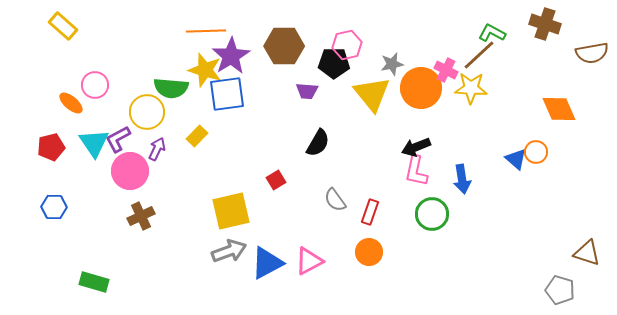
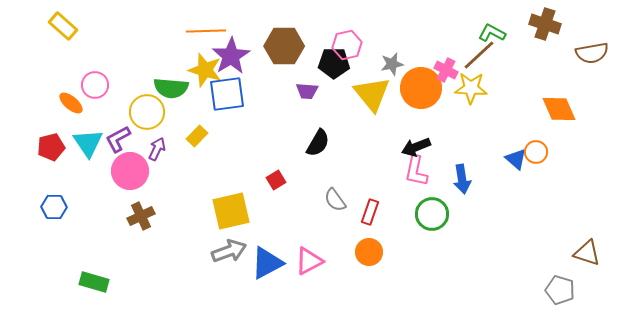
cyan triangle at (94, 143): moved 6 px left
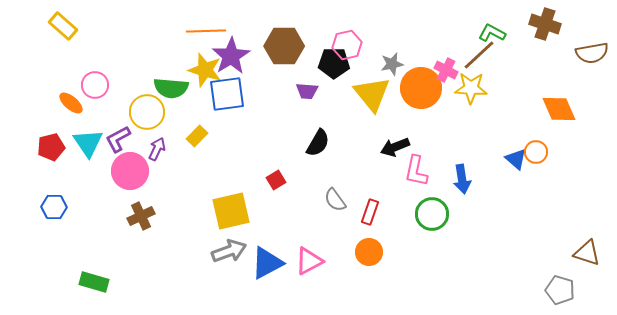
black arrow at (416, 147): moved 21 px left
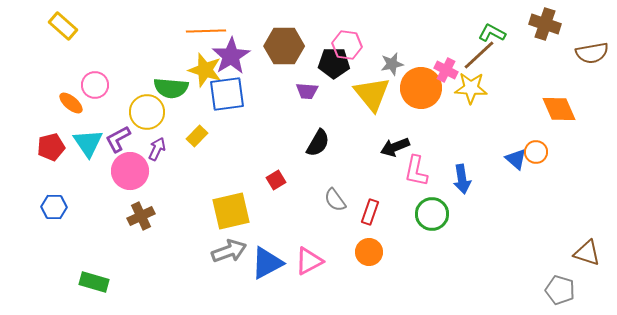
pink hexagon at (347, 45): rotated 20 degrees clockwise
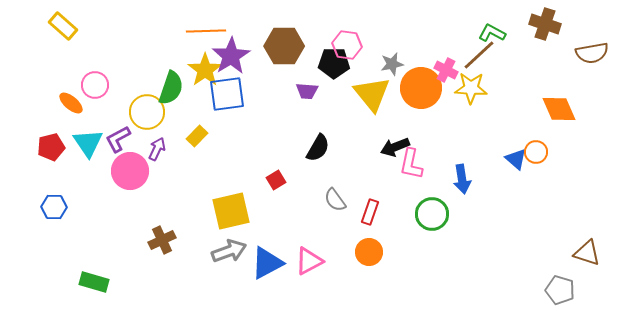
yellow star at (205, 70): rotated 20 degrees clockwise
green semicircle at (171, 88): rotated 76 degrees counterclockwise
black semicircle at (318, 143): moved 5 px down
pink L-shape at (416, 171): moved 5 px left, 7 px up
brown cross at (141, 216): moved 21 px right, 24 px down
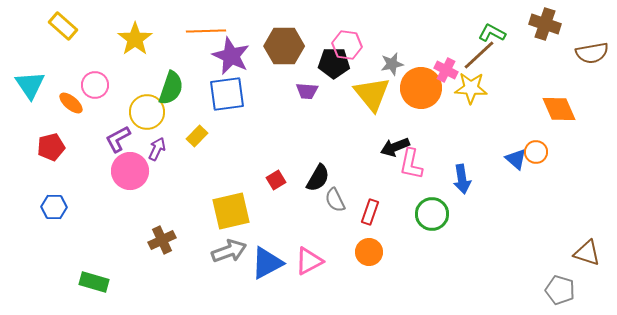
purple star at (231, 56): rotated 15 degrees counterclockwise
yellow star at (205, 70): moved 70 px left, 31 px up
cyan triangle at (88, 143): moved 58 px left, 58 px up
black semicircle at (318, 148): moved 30 px down
gray semicircle at (335, 200): rotated 10 degrees clockwise
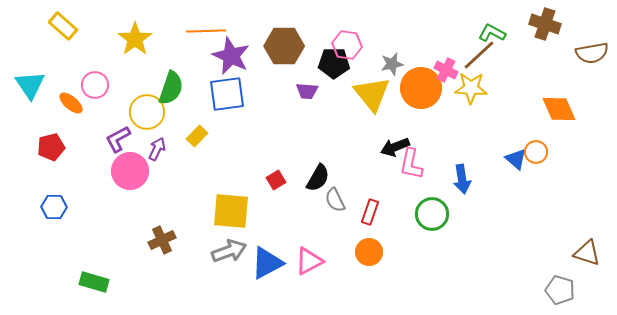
yellow square at (231, 211): rotated 18 degrees clockwise
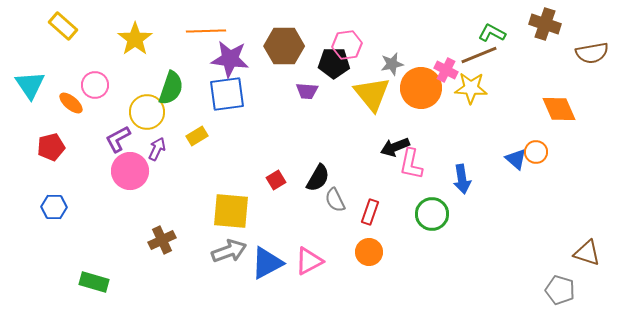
pink hexagon at (347, 45): rotated 16 degrees counterclockwise
brown line at (479, 55): rotated 21 degrees clockwise
purple star at (231, 56): moved 1 px left, 3 px down; rotated 18 degrees counterclockwise
yellow rectangle at (197, 136): rotated 15 degrees clockwise
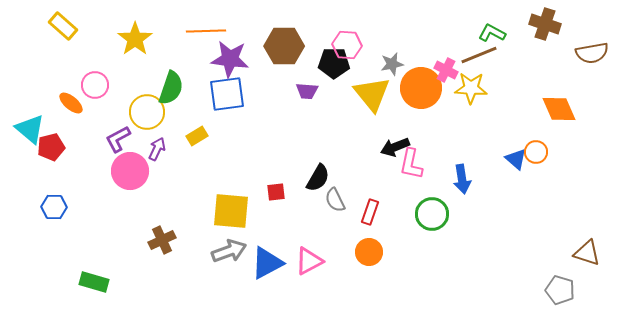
pink hexagon at (347, 45): rotated 12 degrees clockwise
cyan triangle at (30, 85): moved 44 px down; rotated 16 degrees counterclockwise
red square at (276, 180): moved 12 px down; rotated 24 degrees clockwise
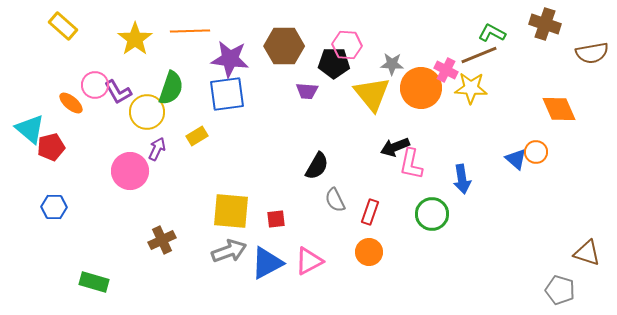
orange line at (206, 31): moved 16 px left
gray star at (392, 64): rotated 15 degrees clockwise
purple L-shape at (118, 139): moved 47 px up; rotated 92 degrees counterclockwise
black semicircle at (318, 178): moved 1 px left, 12 px up
red square at (276, 192): moved 27 px down
